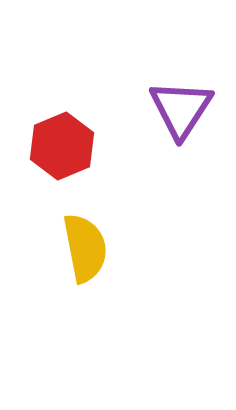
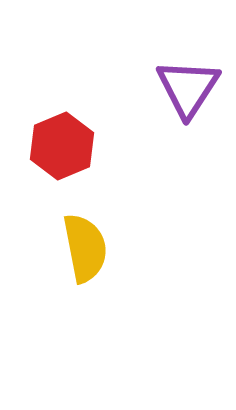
purple triangle: moved 7 px right, 21 px up
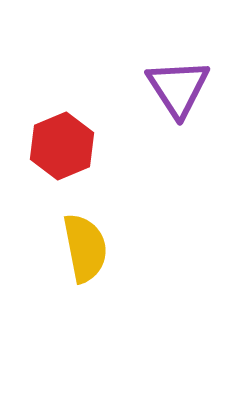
purple triangle: moved 10 px left; rotated 6 degrees counterclockwise
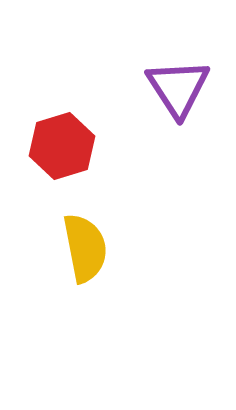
red hexagon: rotated 6 degrees clockwise
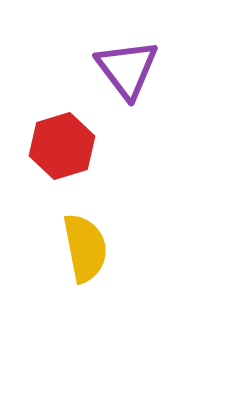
purple triangle: moved 51 px left, 19 px up; rotated 4 degrees counterclockwise
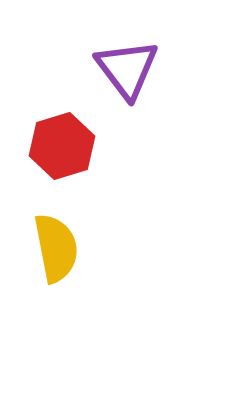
yellow semicircle: moved 29 px left
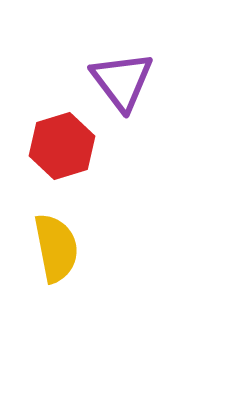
purple triangle: moved 5 px left, 12 px down
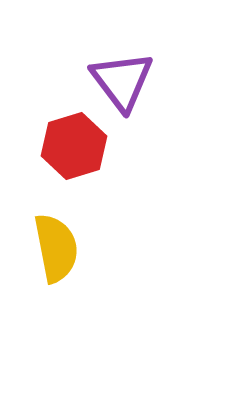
red hexagon: moved 12 px right
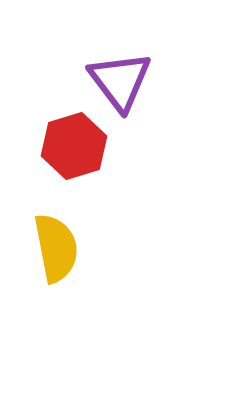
purple triangle: moved 2 px left
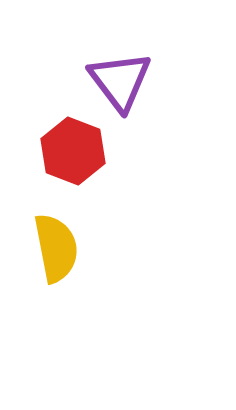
red hexagon: moved 1 px left, 5 px down; rotated 22 degrees counterclockwise
